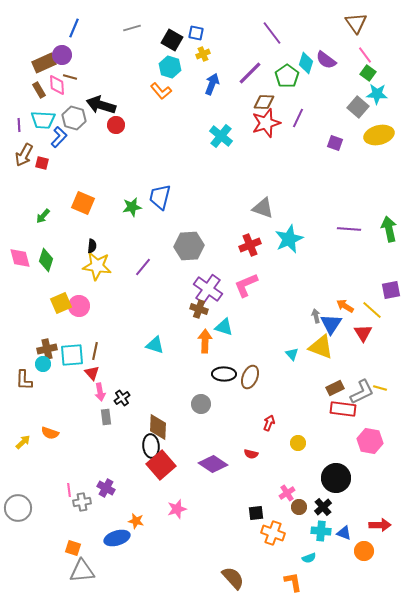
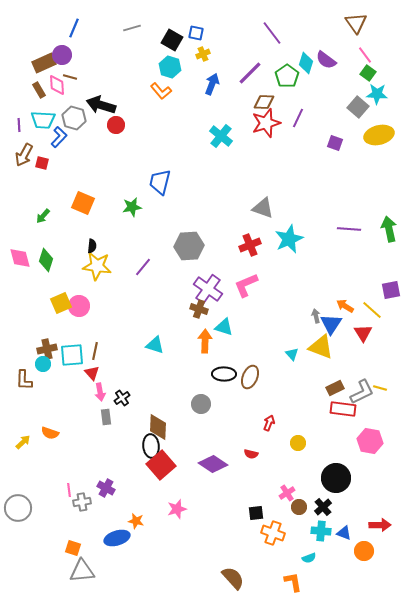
blue trapezoid at (160, 197): moved 15 px up
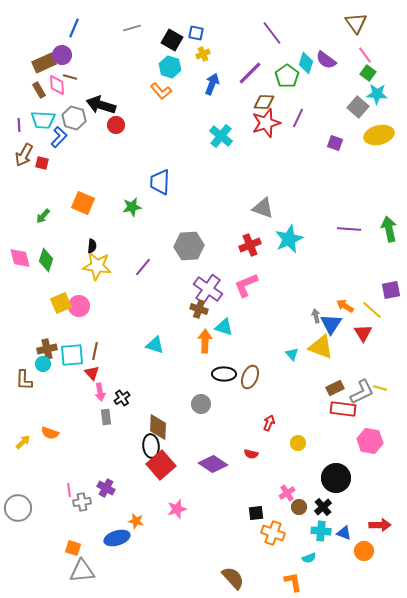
blue trapezoid at (160, 182): rotated 12 degrees counterclockwise
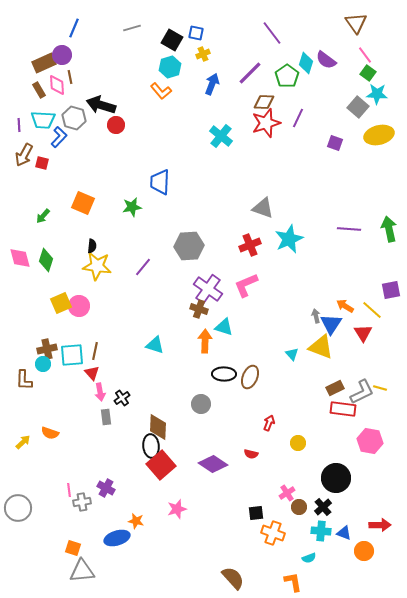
cyan hexagon at (170, 67): rotated 25 degrees clockwise
brown line at (70, 77): rotated 64 degrees clockwise
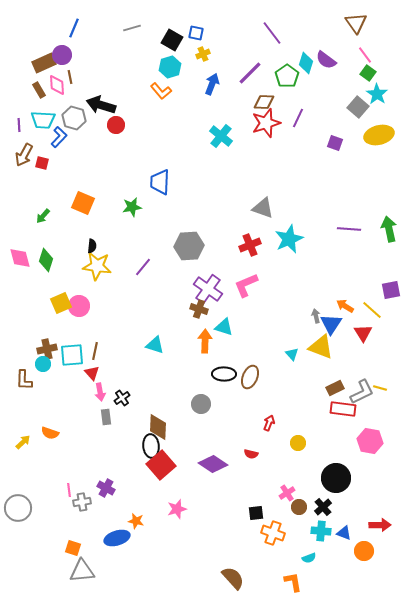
cyan star at (377, 94): rotated 30 degrees clockwise
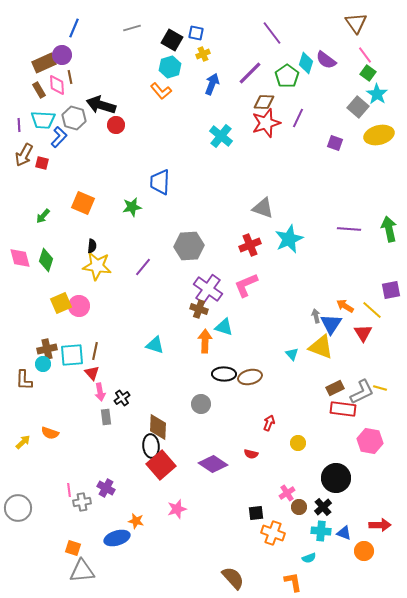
brown ellipse at (250, 377): rotated 55 degrees clockwise
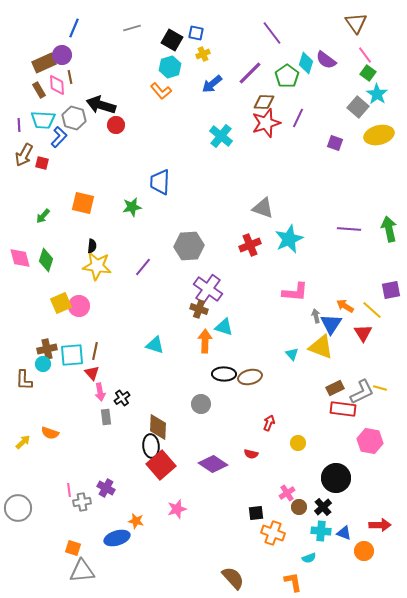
blue arrow at (212, 84): rotated 150 degrees counterclockwise
orange square at (83, 203): rotated 10 degrees counterclockwise
pink L-shape at (246, 285): moved 49 px right, 7 px down; rotated 152 degrees counterclockwise
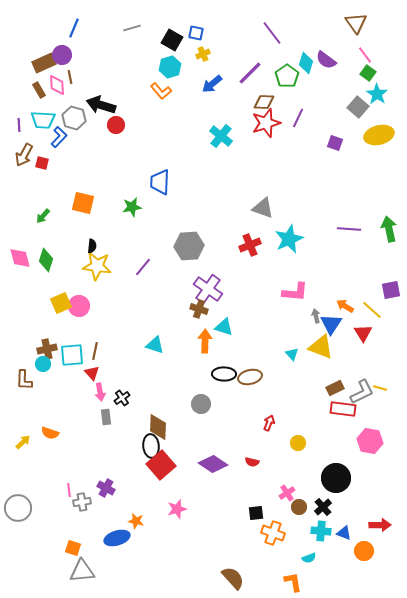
red semicircle at (251, 454): moved 1 px right, 8 px down
